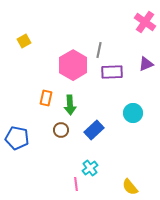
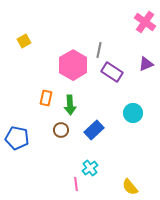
purple rectangle: rotated 35 degrees clockwise
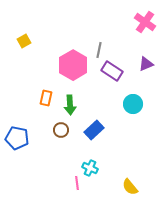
purple rectangle: moved 1 px up
cyan circle: moved 9 px up
cyan cross: rotated 28 degrees counterclockwise
pink line: moved 1 px right, 1 px up
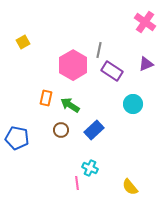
yellow square: moved 1 px left, 1 px down
green arrow: rotated 126 degrees clockwise
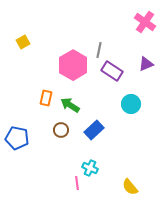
cyan circle: moved 2 px left
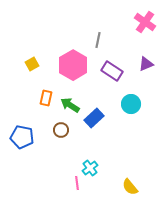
yellow square: moved 9 px right, 22 px down
gray line: moved 1 px left, 10 px up
blue rectangle: moved 12 px up
blue pentagon: moved 5 px right, 1 px up
cyan cross: rotated 28 degrees clockwise
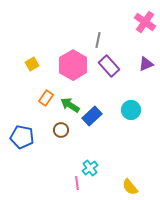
purple rectangle: moved 3 px left, 5 px up; rotated 15 degrees clockwise
orange rectangle: rotated 21 degrees clockwise
cyan circle: moved 6 px down
blue rectangle: moved 2 px left, 2 px up
